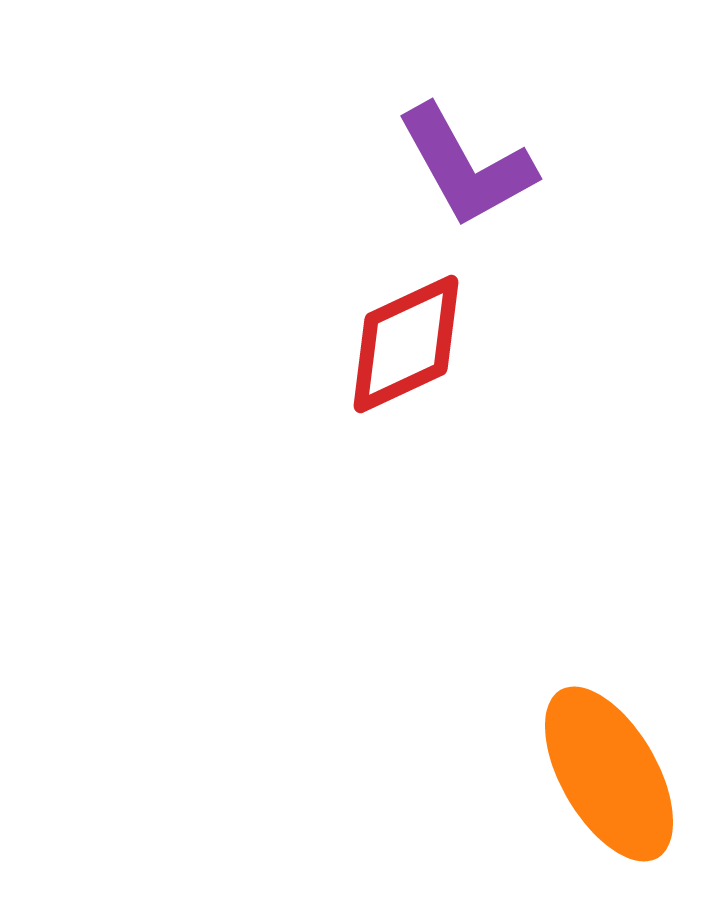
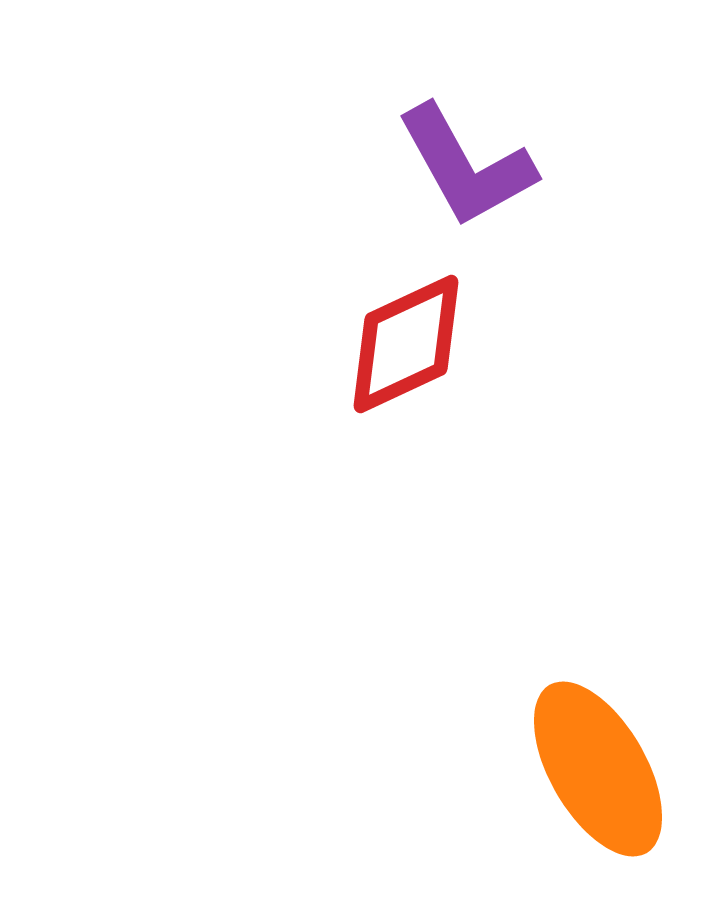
orange ellipse: moved 11 px left, 5 px up
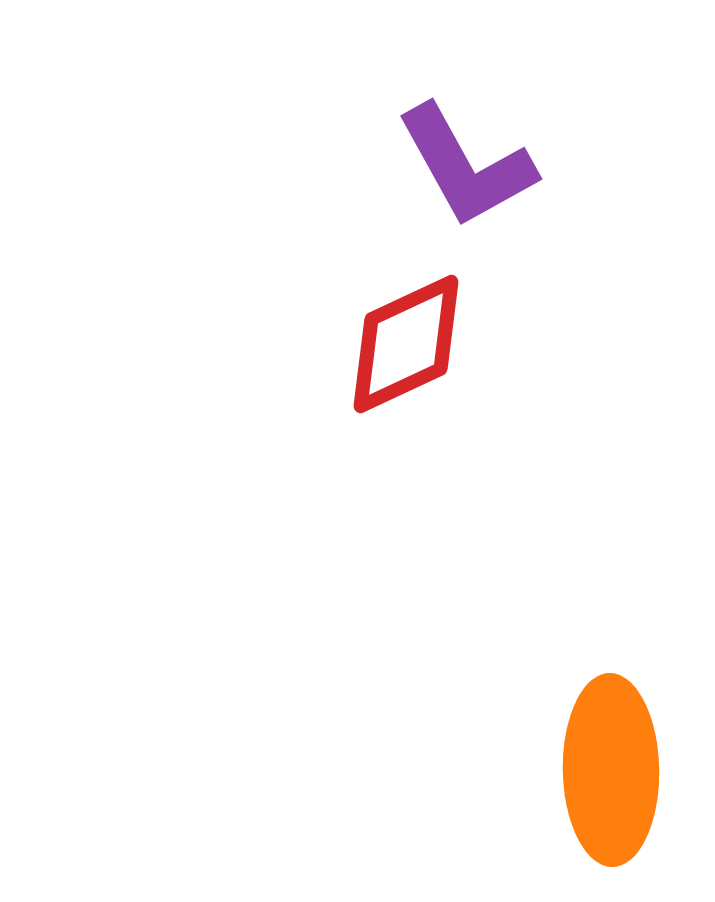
orange ellipse: moved 13 px right, 1 px down; rotated 29 degrees clockwise
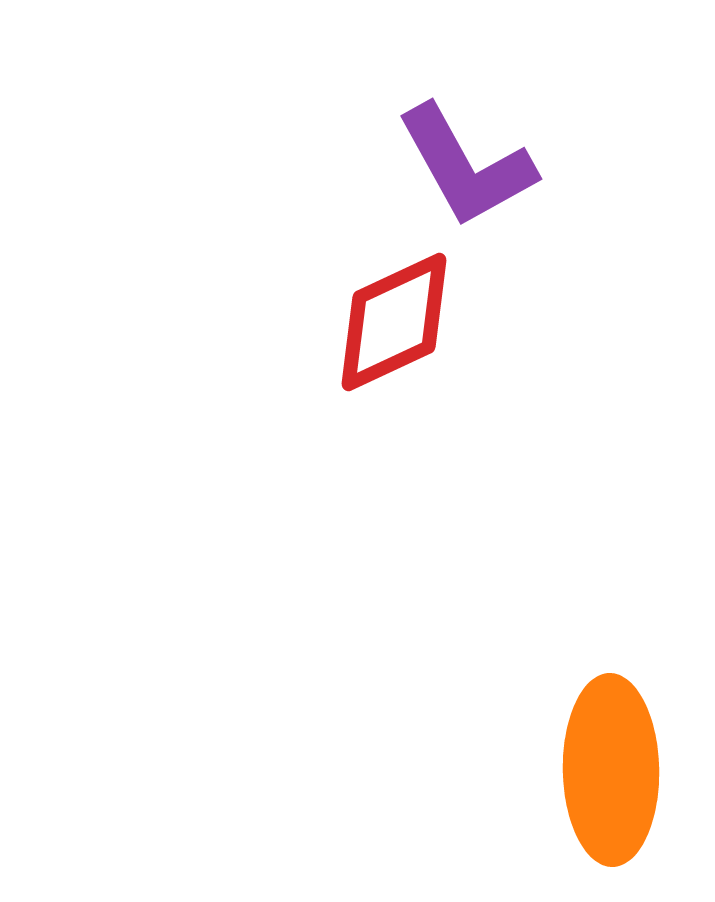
red diamond: moved 12 px left, 22 px up
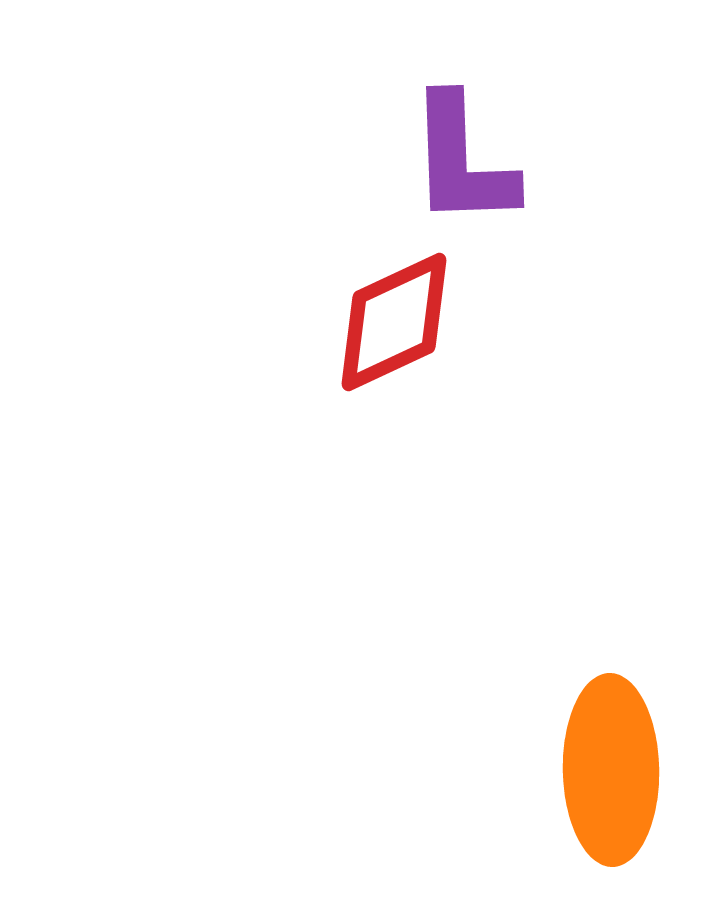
purple L-shape: moved 4 px left, 5 px up; rotated 27 degrees clockwise
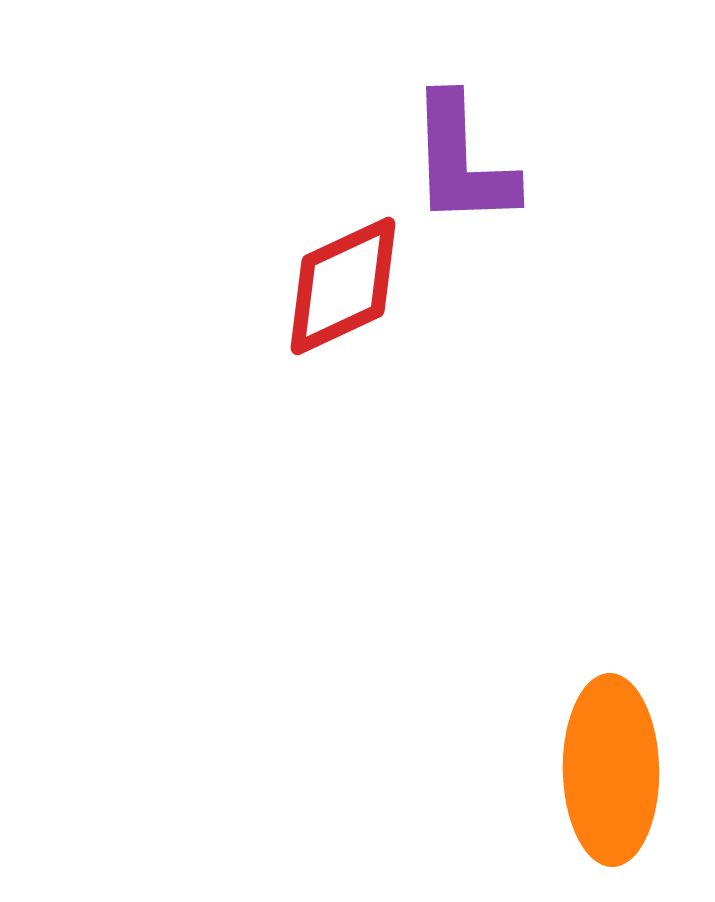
red diamond: moved 51 px left, 36 px up
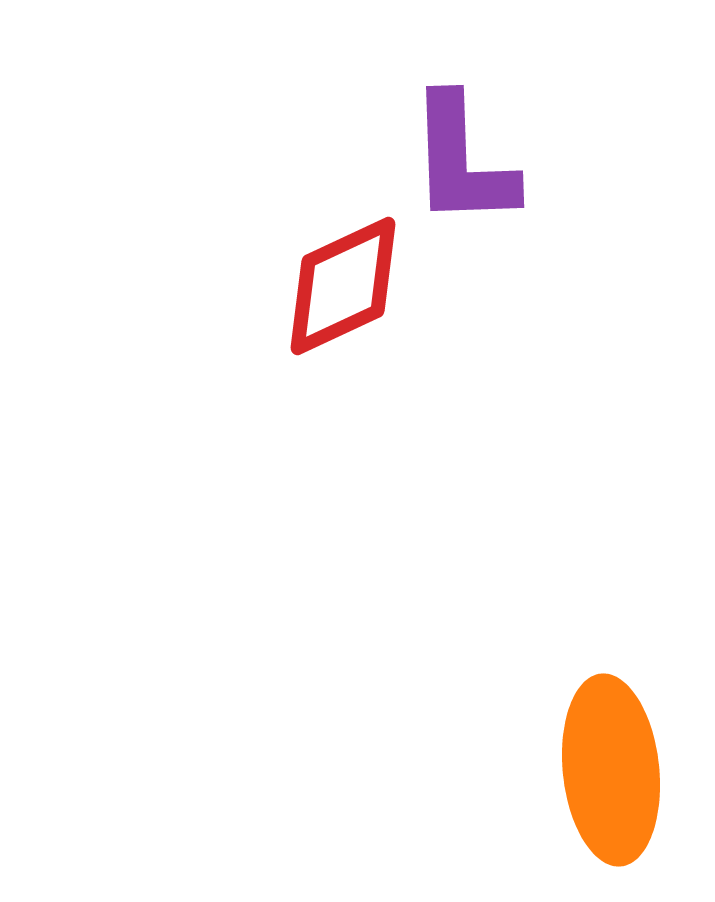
orange ellipse: rotated 5 degrees counterclockwise
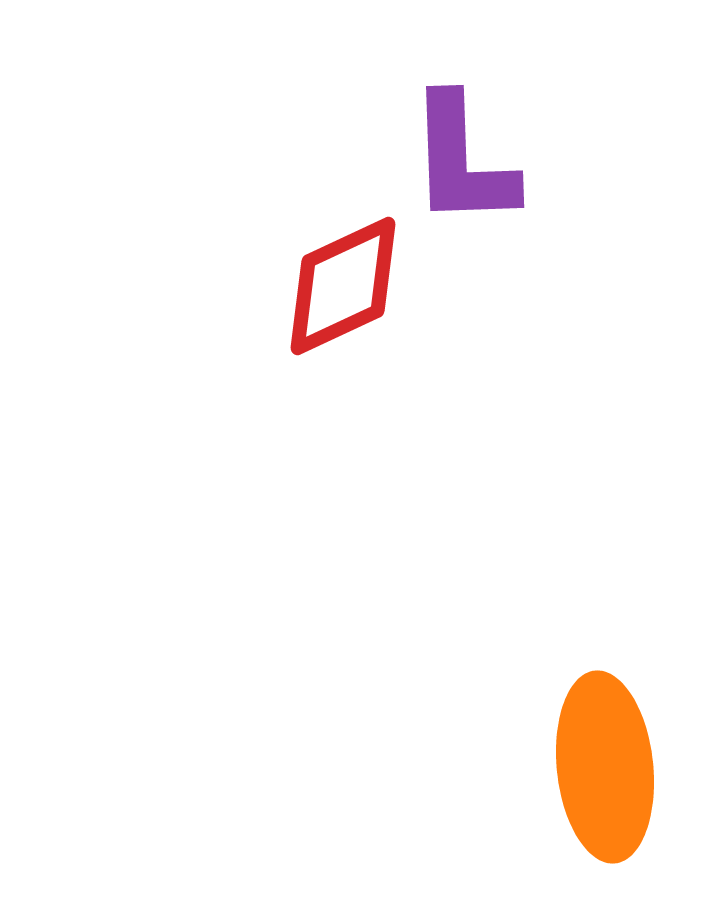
orange ellipse: moved 6 px left, 3 px up
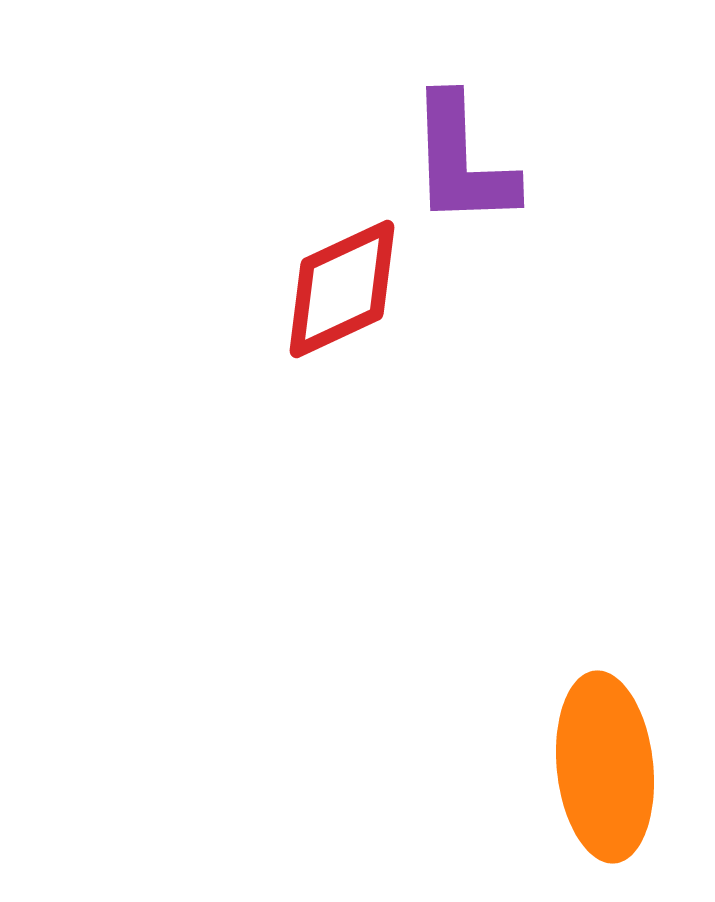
red diamond: moved 1 px left, 3 px down
